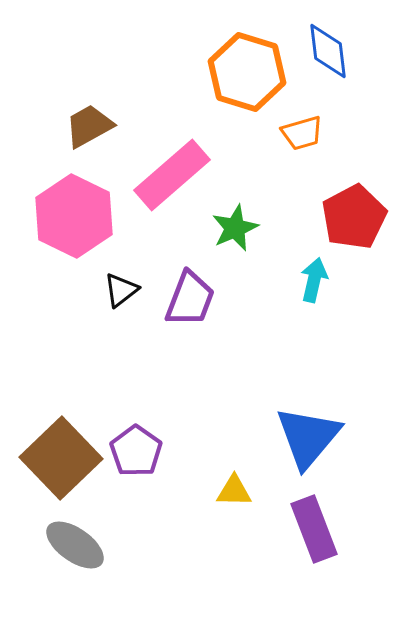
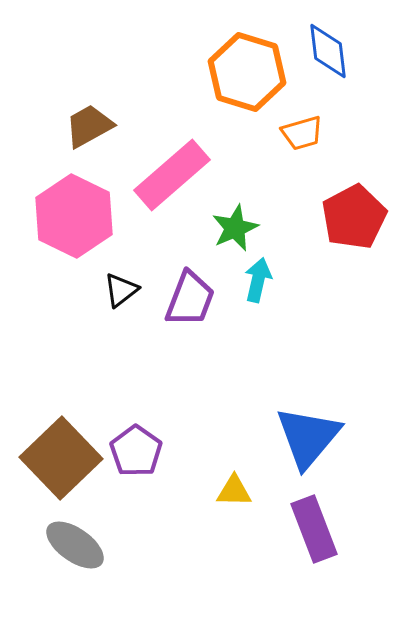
cyan arrow: moved 56 px left
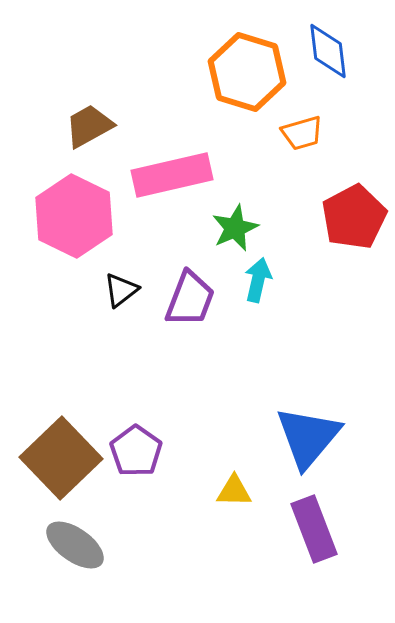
pink rectangle: rotated 28 degrees clockwise
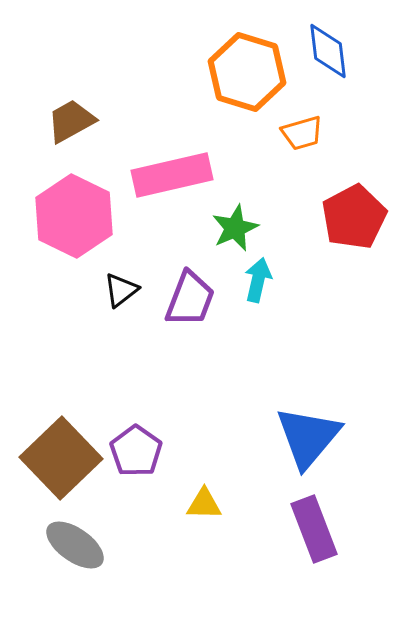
brown trapezoid: moved 18 px left, 5 px up
yellow triangle: moved 30 px left, 13 px down
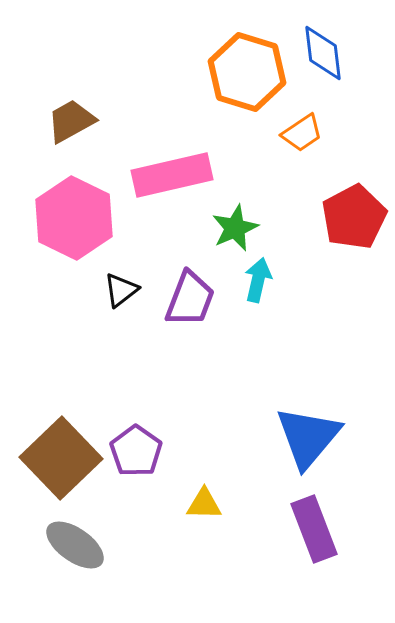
blue diamond: moved 5 px left, 2 px down
orange trapezoid: rotated 18 degrees counterclockwise
pink hexagon: moved 2 px down
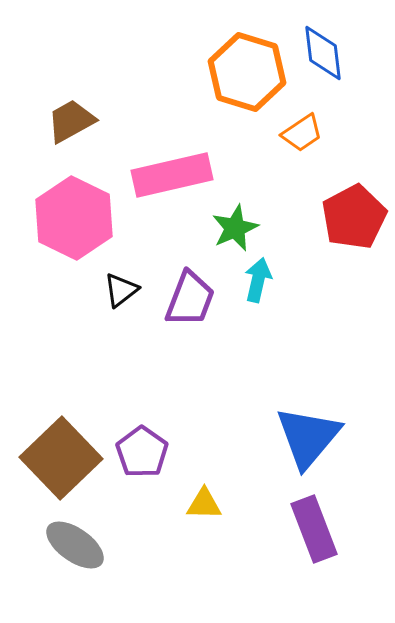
purple pentagon: moved 6 px right, 1 px down
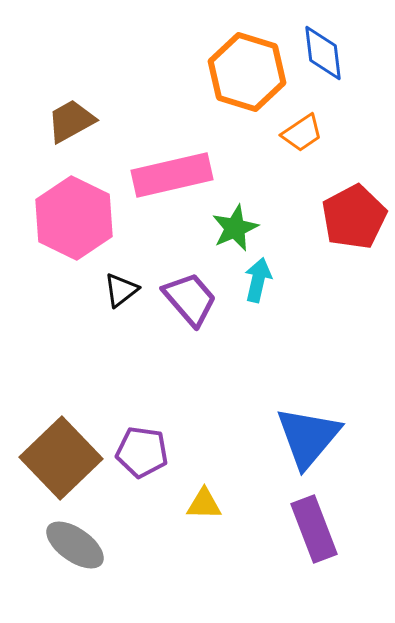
purple trapezoid: rotated 62 degrees counterclockwise
purple pentagon: rotated 27 degrees counterclockwise
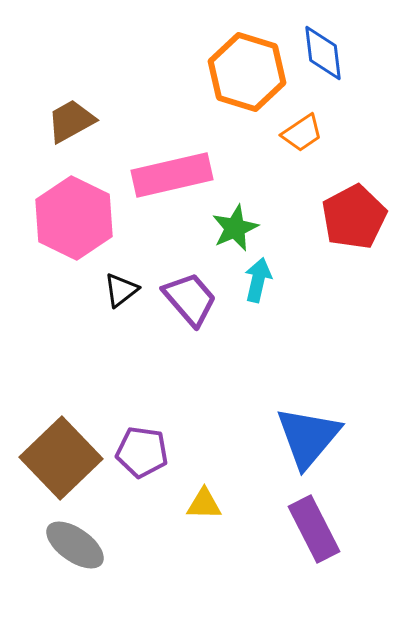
purple rectangle: rotated 6 degrees counterclockwise
